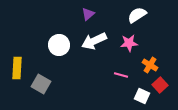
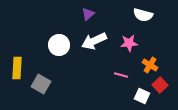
white semicircle: moved 6 px right; rotated 132 degrees counterclockwise
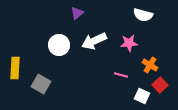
purple triangle: moved 11 px left, 1 px up
yellow rectangle: moved 2 px left
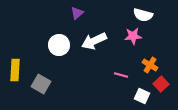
pink star: moved 4 px right, 7 px up
yellow rectangle: moved 2 px down
red square: moved 1 px right, 1 px up
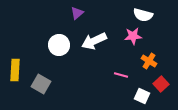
orange cross: moved 1 px left, 4 px up
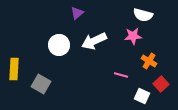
yellow rectangle: moved 1 px left, 1 px up
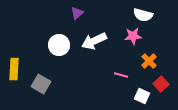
orange cross: rotated 14 degrees clockwise
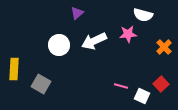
pink star: moved 5 px left, 2 px up
orange cross: moved 15 px right, 14 px up
pink line: moved 11 px down
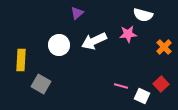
yellow rectangle: moved 7 px right, 9 px up
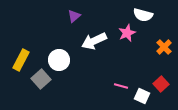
purple triangle: moved 3 px left, 3 px down
pink star: moved 1 px left, 1 px up; rotated 18 degrees counterclockwise
white circle: moved 15 px down
yellow rectangle: rotated 25 degrees clockwise
gray square: moved 5 px up; rotated 18 degrees clockwise
